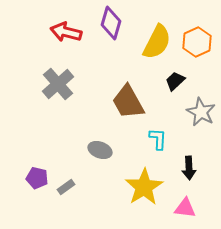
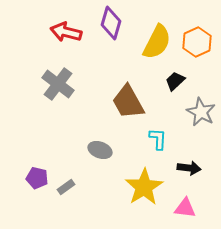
gray cross: rotated 12 degrees counterclockwise
black arrow: rotated 80 degrees counterclockwise
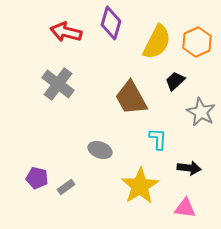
brown trapezoid: moved 3 px right, 4 px up
yellow star: moved 4 px left, 1 px up
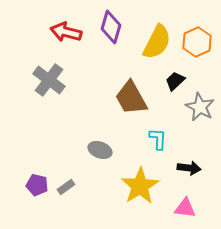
purple diamond: moved 4 px down
gray cross: moved 9 px left, 4 px up
gray star: moved 1 px left, 5 px up
purple pentagon: moved 7 px down
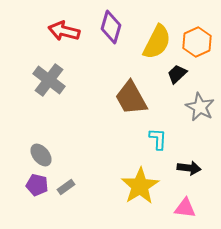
red arrow: moved 2 px left, 1 px up
black trapezoid: moved 2 px right, 7 px up
gray ellipse: moved 59 px left, 5 px down; rotated 30 degrees clockwise
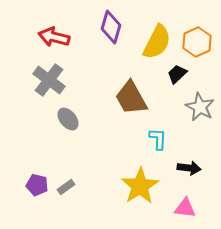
red arrow: moved 10 px left, 6 px down
gray ellipse: moved 27 px right, 36 px up
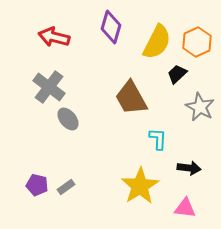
gray cross: moved 7 px down
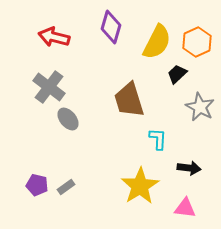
brown trapezoid: moved 2 px left, 2 px down; rotated 12 degrees clockwise
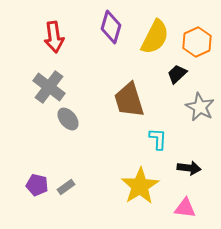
red arrow: rotated 112 degrees counterclockwise
yellow semicircle: moved 2 px left, 5 px up
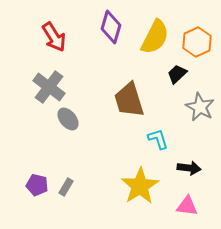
red arrow: rotated 24 degrees counterclockwise
cyan L-shape: rotated 20 degrees counterclockwise
gray rectangle: rotated 24 degrees counterclockwise
pink triangle: moved 2 px right, 2 px up
